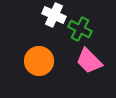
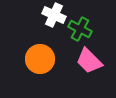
orange circle: moved 1 px right, 2 px up
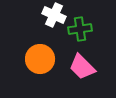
green cross: rotated 35 degrees counterclockwise
pink trapezoid: moved 7 px left, 6 px down
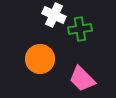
pink trapezoid: moved 12 px down
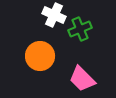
green cross: rotated 15 degrees counterclockwise
orange circle: moved 3 px up
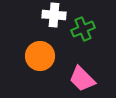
white cross: rotated 20 degrees counterclockwise
green cross: moved 3 px right
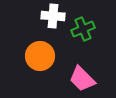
white cross: moved 1 px left, 1 px down
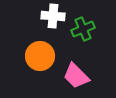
pink trapezoid: moved 6 px left, 3 px up
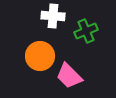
green cross: moved 3 px right, 2 px down
pink trapezoid: moved 7 px left
